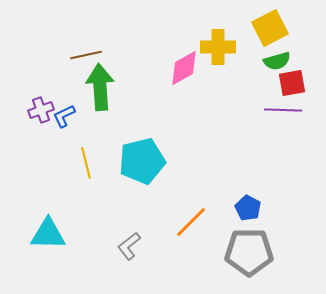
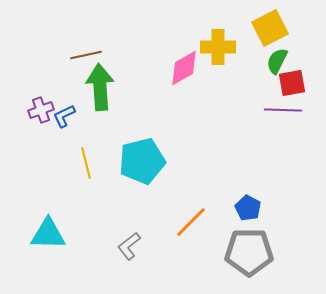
green semicircle: rotated 132 degrees clockwise
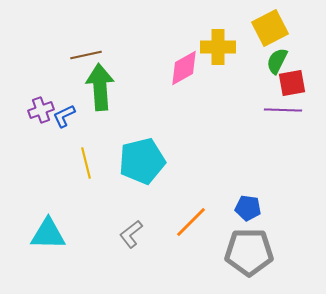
blue pentagon: rotated 20 degrees counterclockwise
gray L-shape: moved 2 px right, 12 px up
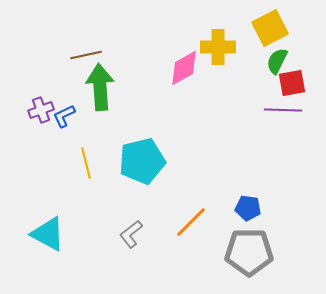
cyan triangle: rotated 27 degrees clockwise
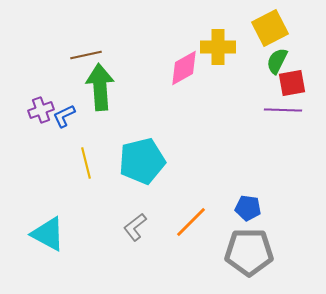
gray L-shape: moved 4 px right, 7 px up
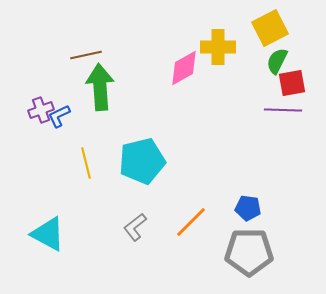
blue L-shape: moved 5 px left
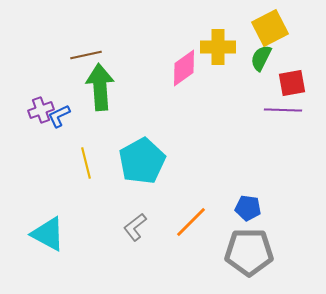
green semicircle: moved 16 px left, 3 px up
pink diamond: rotated 6 degrees counterclockwise
cyan pentagon: rotated 15 degrees counterclockwise
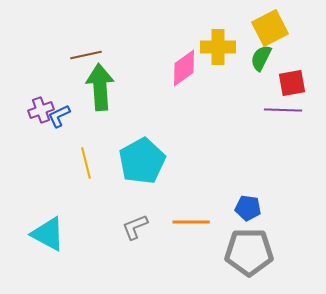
orange line: rotated 45 degrees clockwise
gray L-shape: rotated 16 degrees clockwise
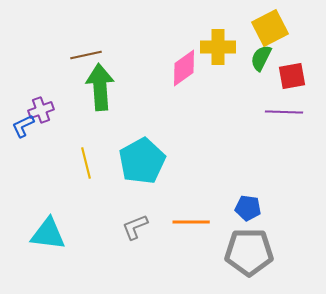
red square: moved 7 px up
purple line: moved 1 px right, 2 px down
blue L-shape: moved 36 px left, 10 px down
cyan triangle: rotated 21 degrees counterclockwise
